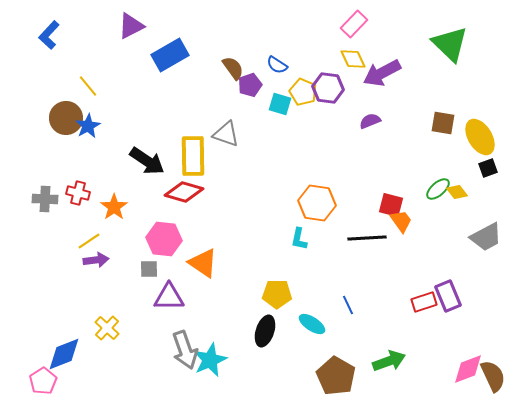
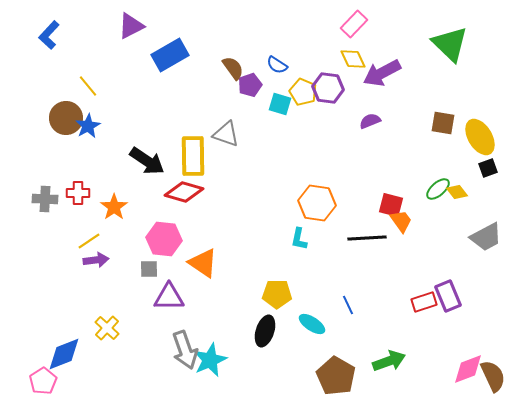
red cross at (78, 193): rotated 15 degrees counterclockwise
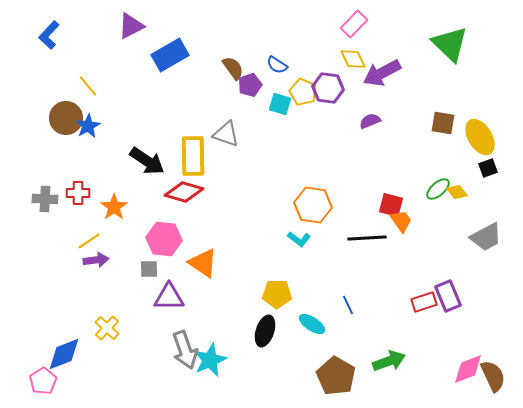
orange hexagon at (317, 203): moved 4 px left, 2 px down
cyan L-shape at (299, 239): rotated 65 degrees counterclockwise
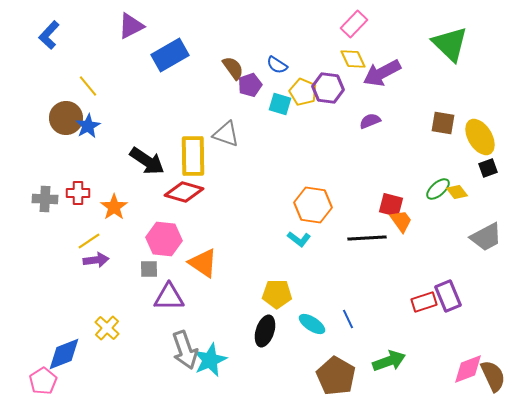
blue line at (348, 305): moved 14 px down
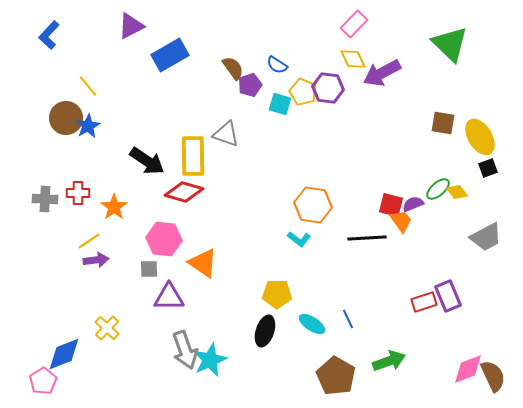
purple semicircle at (370, 121): moved 43 px right, 83 px down
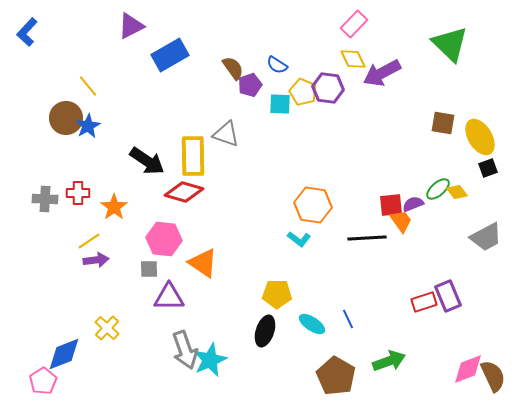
blue L-shape at (49, 35): moved 22 px left, 3 px up
cyan square at (280, 104): rotated 15 degrees counterclockwise
red square at (391, 205): rotated 20 degrees counterclockwise
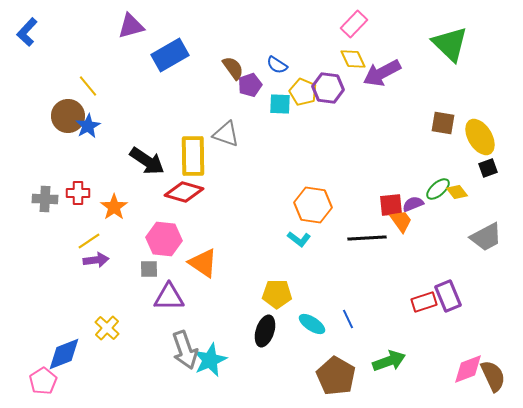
purple triangle at (131, 26): rotated 12 degrees clockwise
brown circle at (66, 118): moved 2 px right, 2 px up
